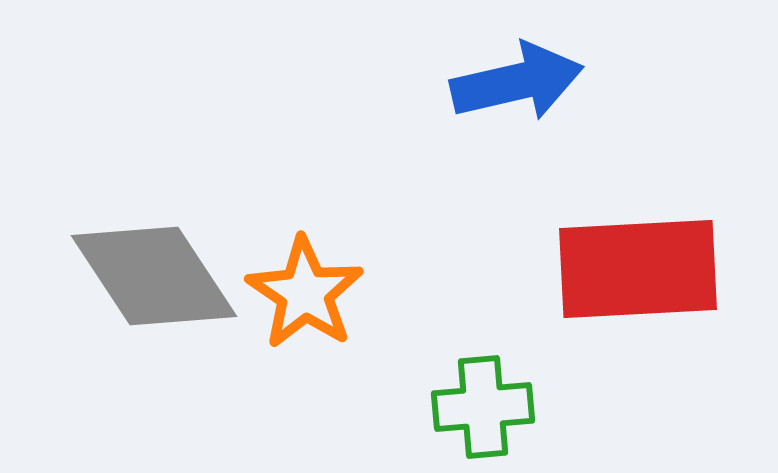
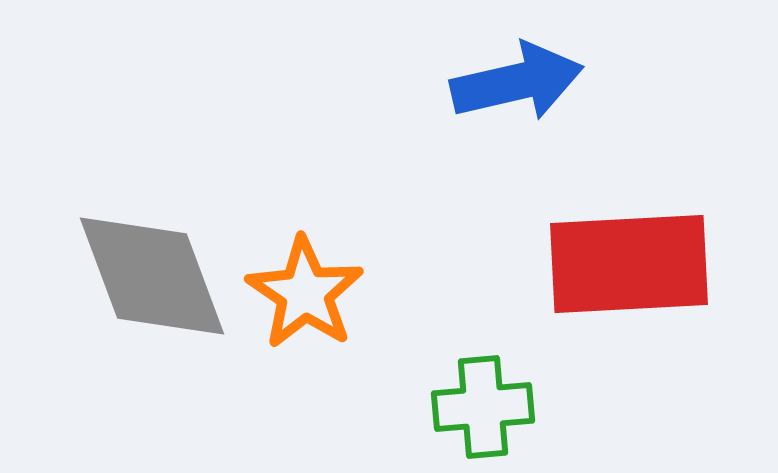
red rectangle: moved 9 px left, 5 px up
gray diamond: moved 2 px left; rotated 13 degrees clockwise
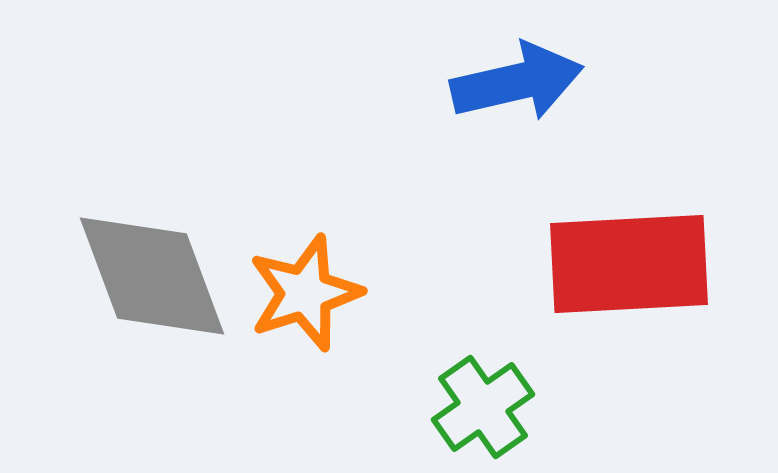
orange star: rotated 20 degrees clockwise
green cross: rotated 30 degrees counterclockwise
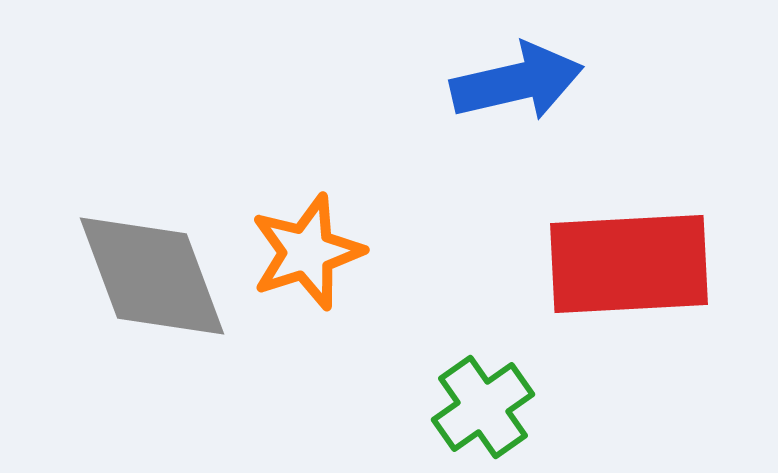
orange star: moved 2 px right, 41 px up
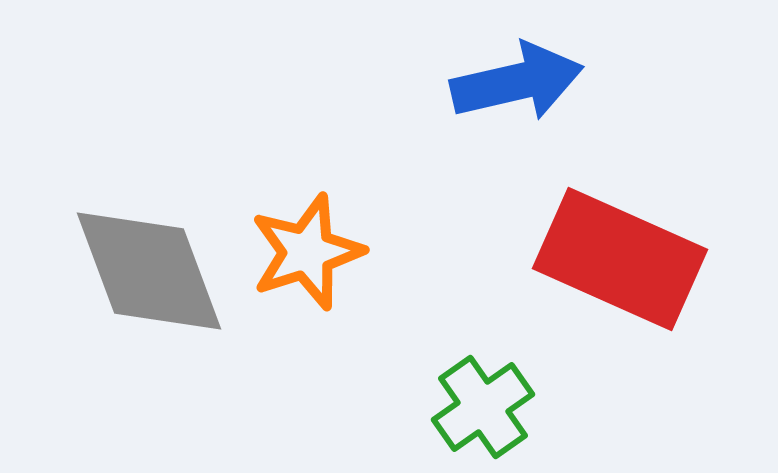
red rectangle: moved 9 px left, 5 px up; rotated 27 degrees clockwise
gray diamond: moved 3 px left, 5 px up
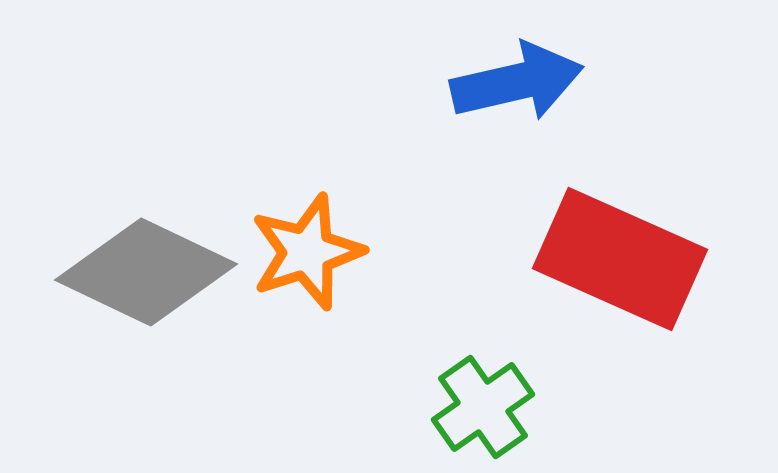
gray diamond: moved 3 px left, 1 px down; rotated 44 degrees counterclockwise
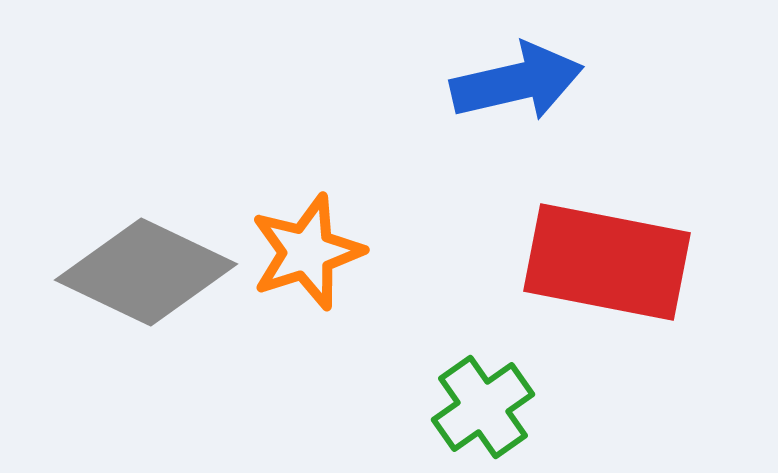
red rectangle: moved 13 px left, 3 px down; rotated 13 degrees counterclockwise
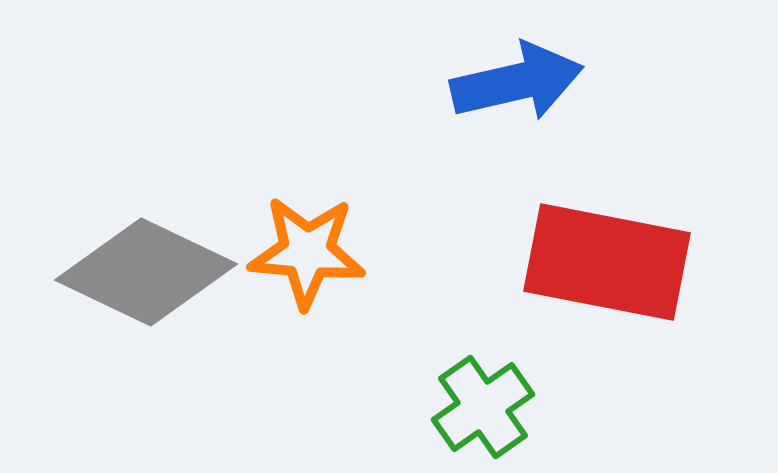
orange star: rotated 23 degrees clockwise
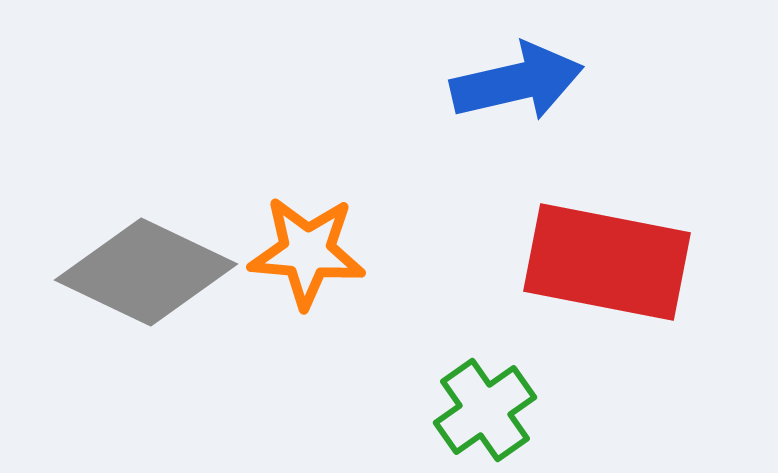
green cross: moved 2 px right, 3 px down
